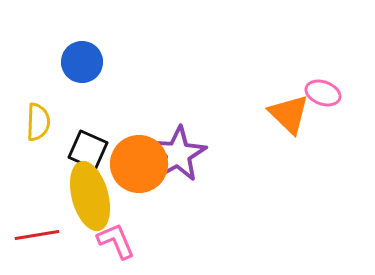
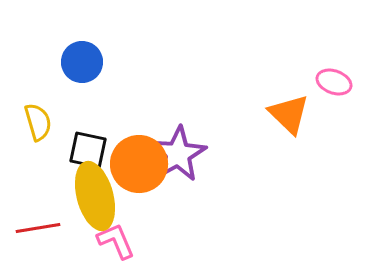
pink ellipse: moved 11 px right, 11 px up
yellow semicircle: rotated 18 degrees counterclockwise
black square: rotated 12 degrees counterclockwise
yellow ellipse: moved 5 px right
red line: moved 1 px right, 7 px up
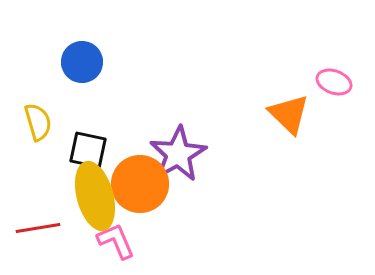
orange circle: moved 1 px right, 20 px down
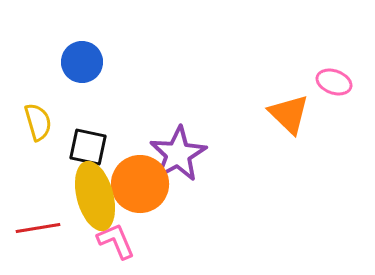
black square: moved 3 px up
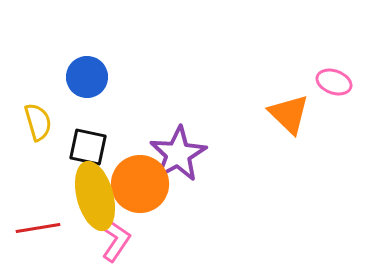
blue circle: moved 5 px right, 15 px down
pink L-shape: rotated 57 degrees clockwise
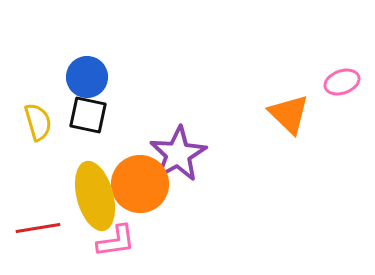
pink ellipse: moved 8 px right; rotated 40 degrees counterclockwise
black square: moved 32 px up
pink L-shape: rotated 48 degrees clockwise
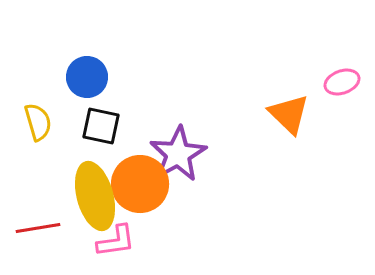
black square: moved 13 px right, 11 px down
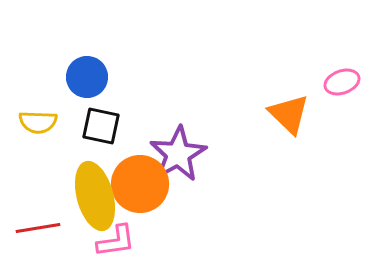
yellow semicircle: rotated 108 degrees clockwise
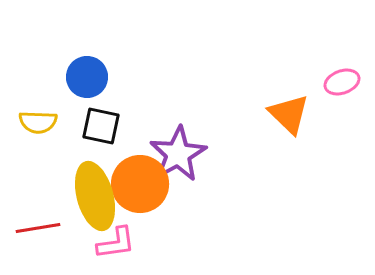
pink L-shape: moved 2 px down
